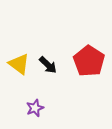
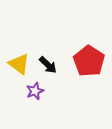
purple star: moved 17 px up
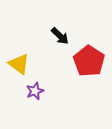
black arrow: moved 12 px right, 29 px up
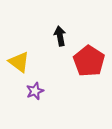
black arrow: rotated 144 degrees counterclockwise
yellow triangle: moved 2 px up
